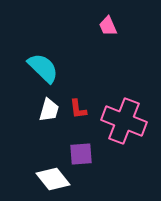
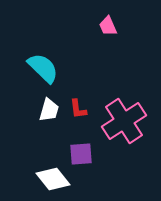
pink cross: rotated 36 degrees clockwise
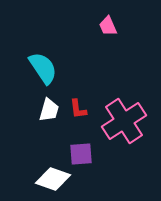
cyan semicircle: rotated 12 degrees clockwise
white diamond: rotated 32 degrees counterclockwise
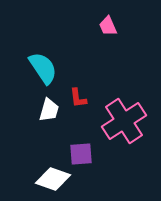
red L-shape: moved 11 px up
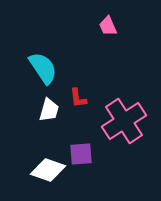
white diamond: moved 5 px left, 9 px up
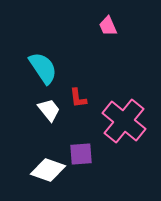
white trapezoid: rotated 55 degrees counterclockwise
pink cross: rotated 18 degrees counterclockwise
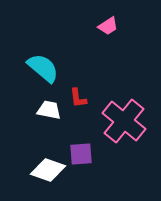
pink trapezoid: rotated 100 degrees counterclockwise
cyan semicircle: rotated 16 degrees counterclockwise
white trapezoid: rotated 40 degrees counterclockwise
